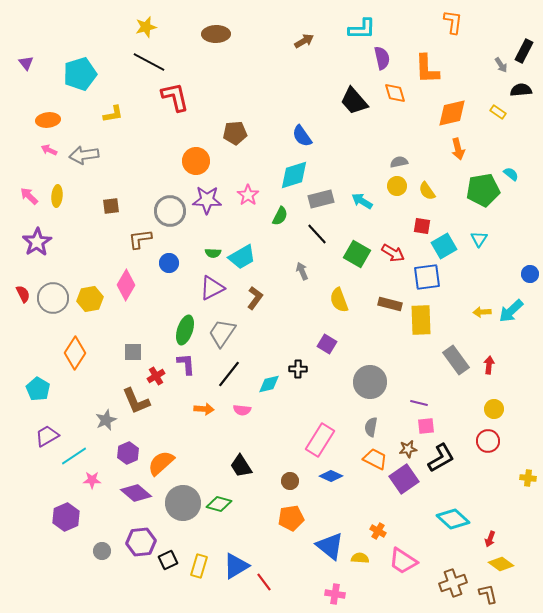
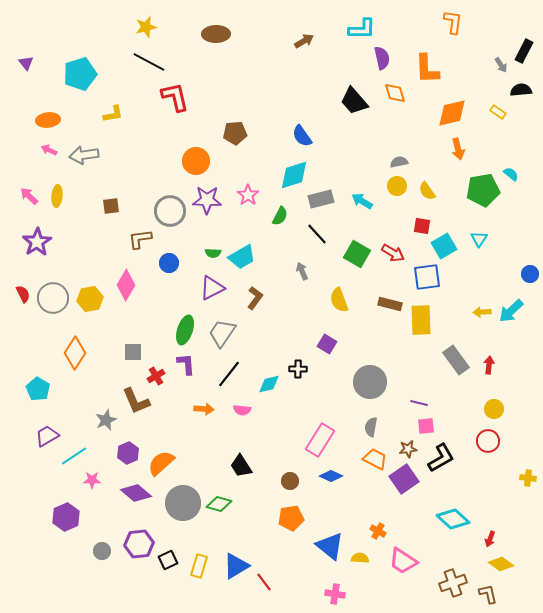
purple hexagon at (141, 542): moved 2 px left, 2 px down
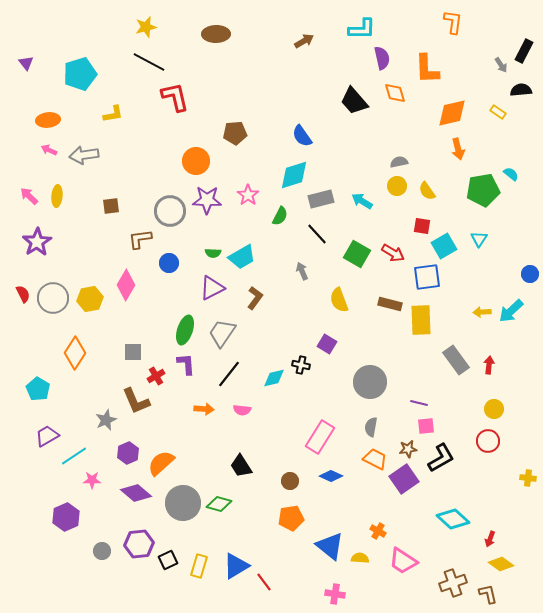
black cross at (298, 369): moved 3 px right, 4 px up; rotated 12 degrees clockwise
cyan diamond at (269, 384): moved 5 px right, 6 px up
pink rectangle at (320, 440): moved 3 px up
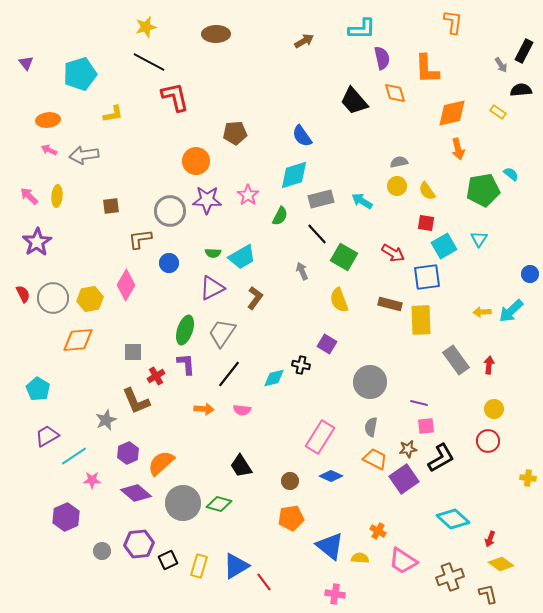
red square at (422, 226): moved 4 px right, 3 px up
green square at (357, 254): moved 13 px left, 3 px down
orange diamond at (75, 353): moved 3 px right, 13 px up; rotated 52 degrees clockwise
brown cross at (453, 583): moved 3 px left, 6 px up
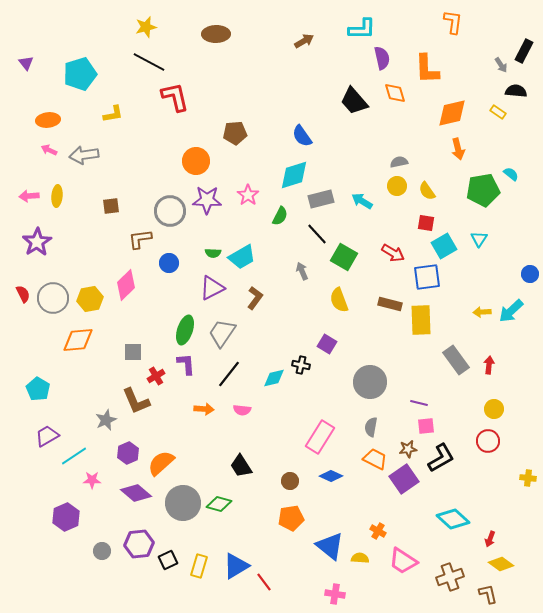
black semicircle at (521, 90): moved 5 px left, 1 px down; rotated 10 degrees clockwise
pink arrow at (29, 196): rotated 48 degrees counterclockwise
pink diamond at (126, 285): rotated 16 degrees clockwise
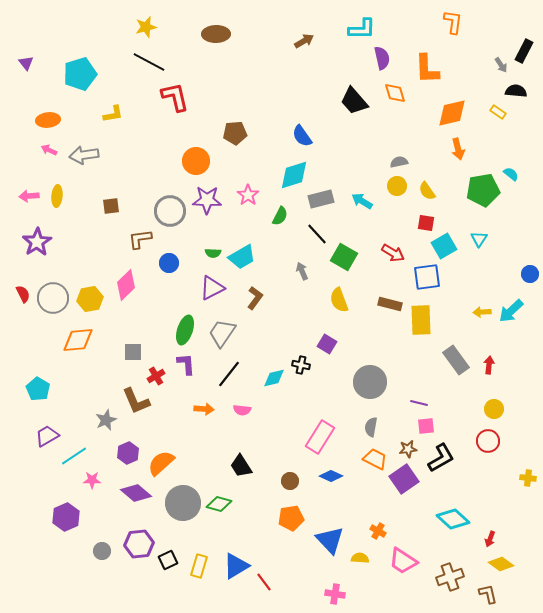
blue triangle at (330, 546): moved 6 px up; rotated 8 degrees clockwise
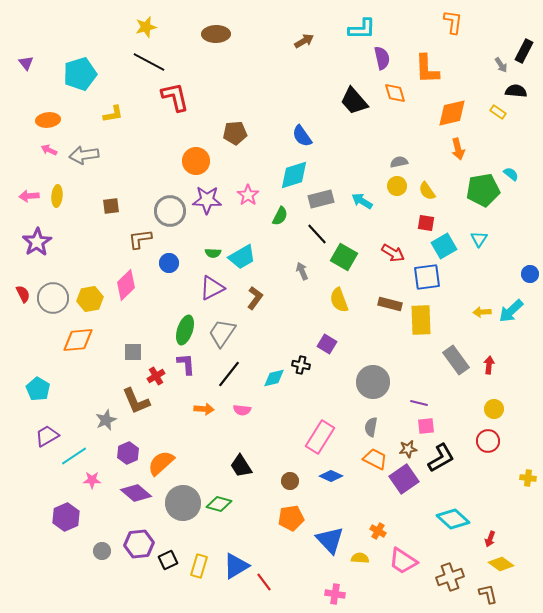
gray circle at (370, 382): moved 3 px right
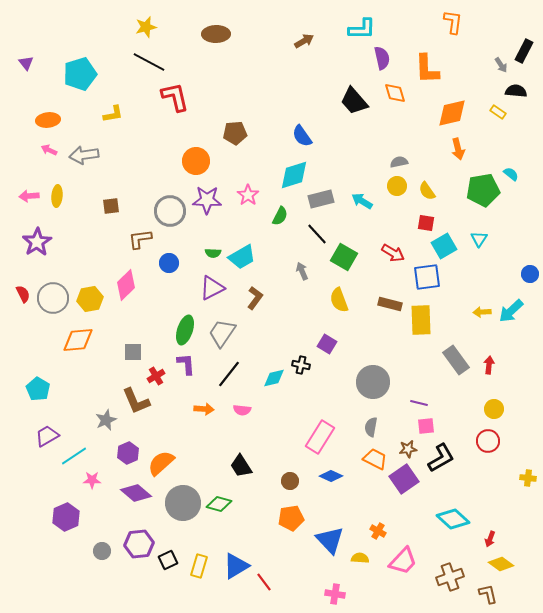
pink trapezoid at (403, 561): rotated 80 degrees counterclockwise
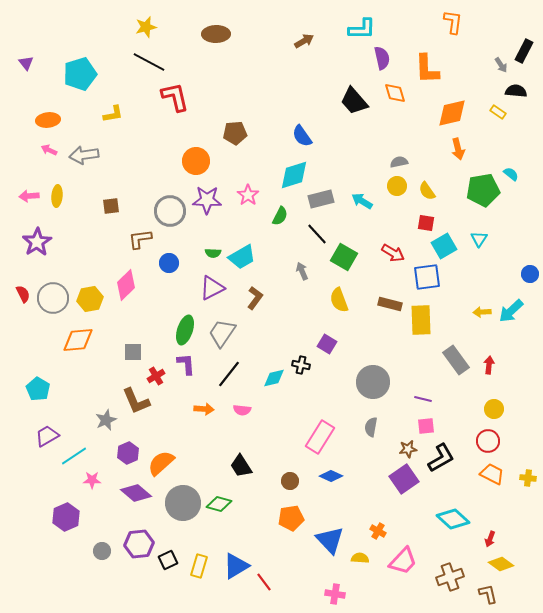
purple line at (419, 403): moved 4 px right, 4 px up
orange trapezoid at (375, 459): moved 117 px right, 15 px down
